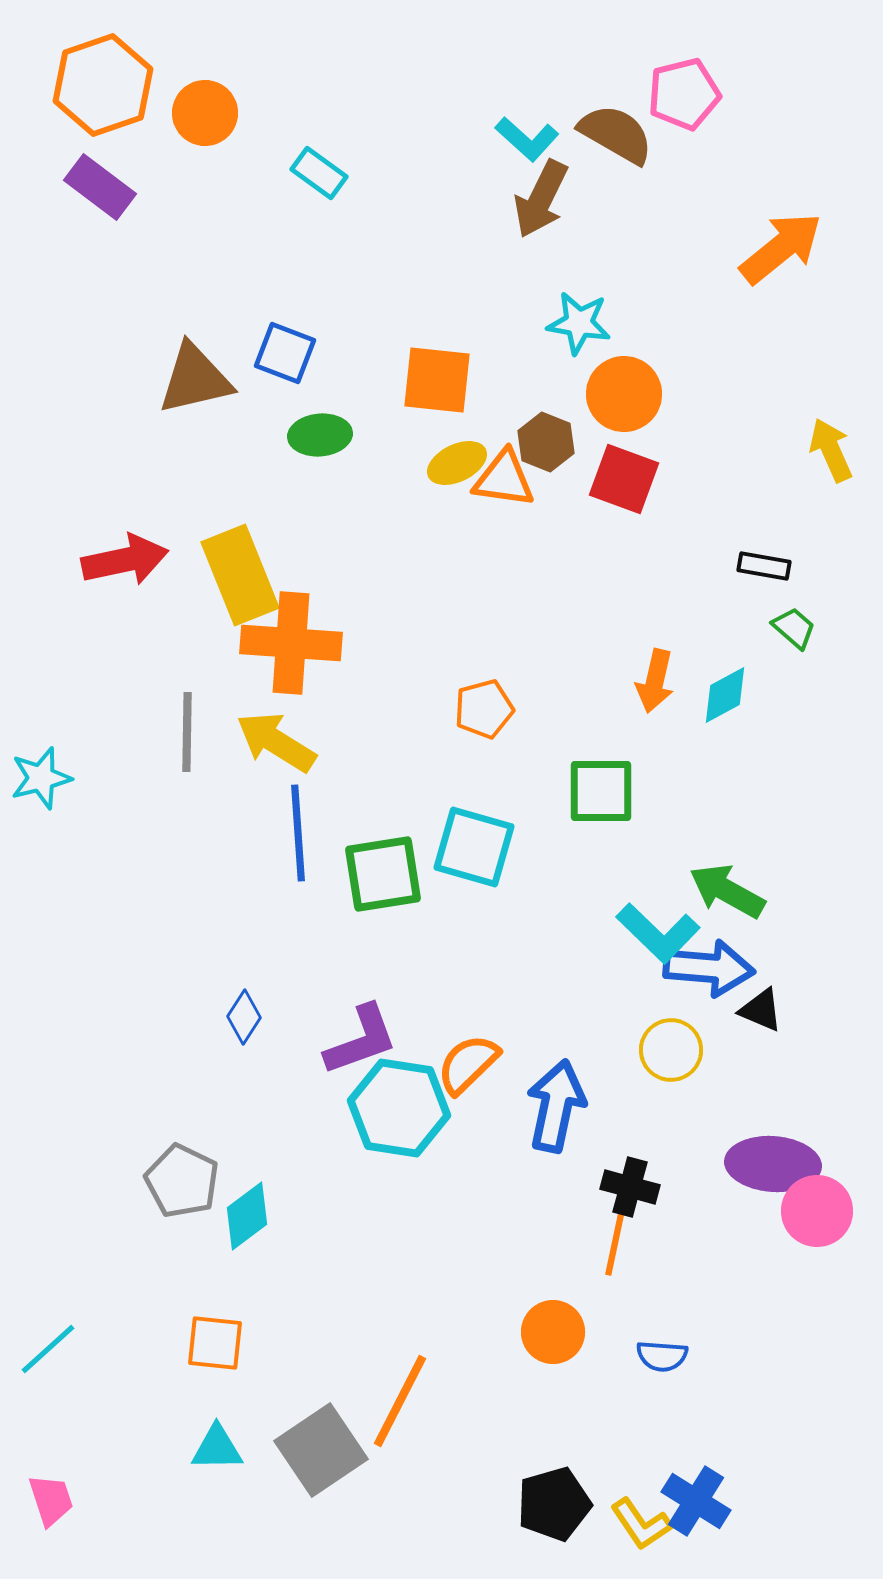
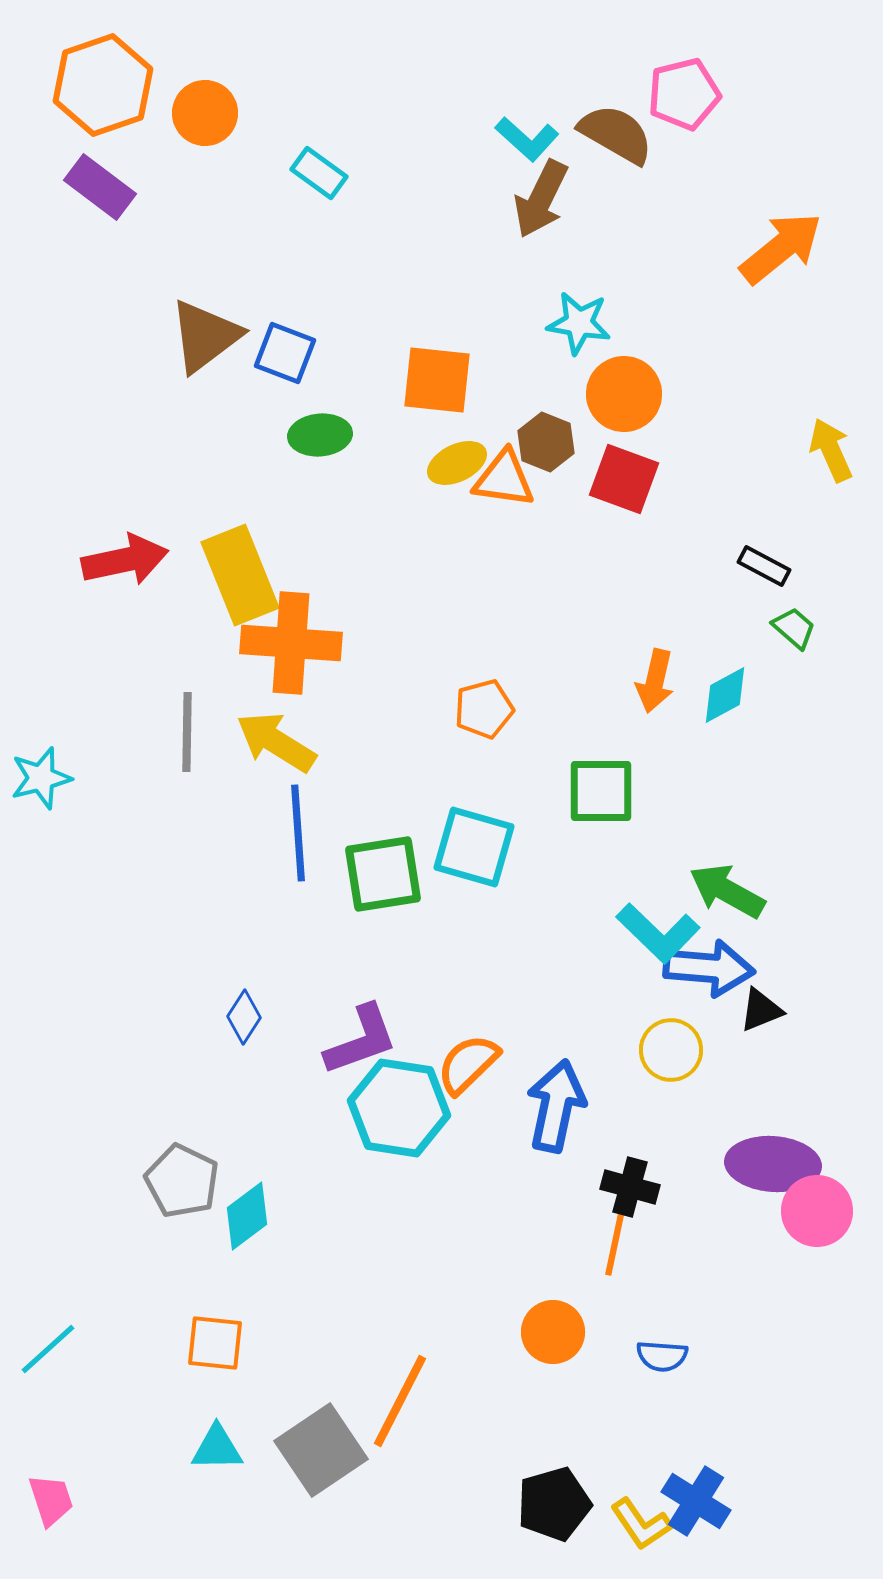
brown triangle at (195, 379): moved 10 px right, 43 px up; rotated 24 degrees counterclockwise
black rectangle at (764, 566): rotated 18 degrees clockwise
black triangle at (761, 1010): rotated 45 degrees counterclockwise
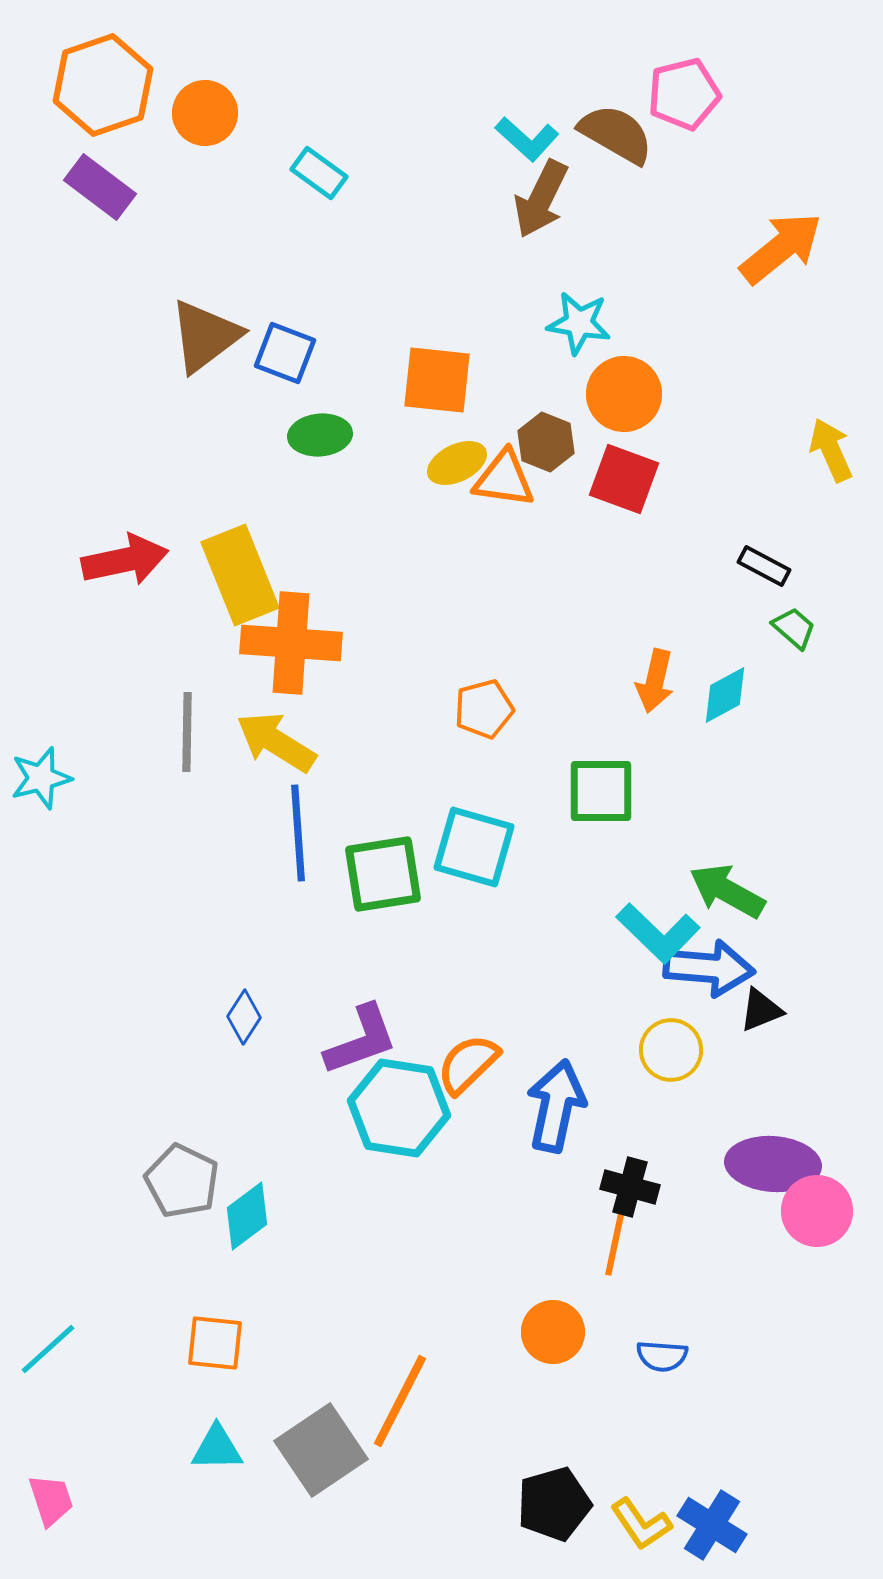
blue cross at (696, 1501): moved 16 px right, 24 px down
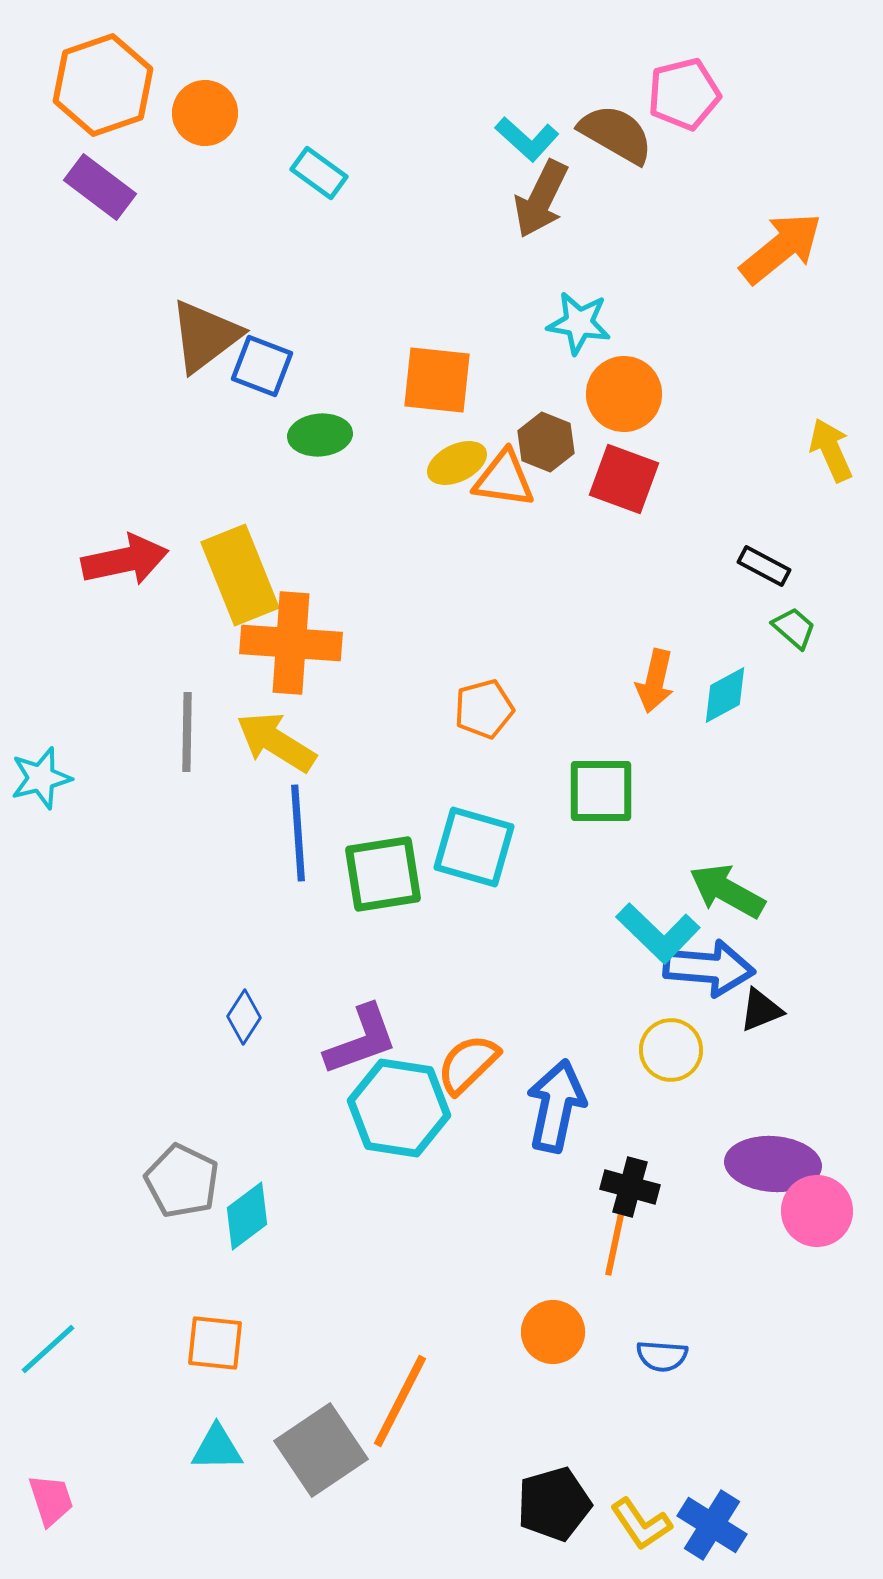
blue square at (285, 353): moved 23 px left, 13 px down
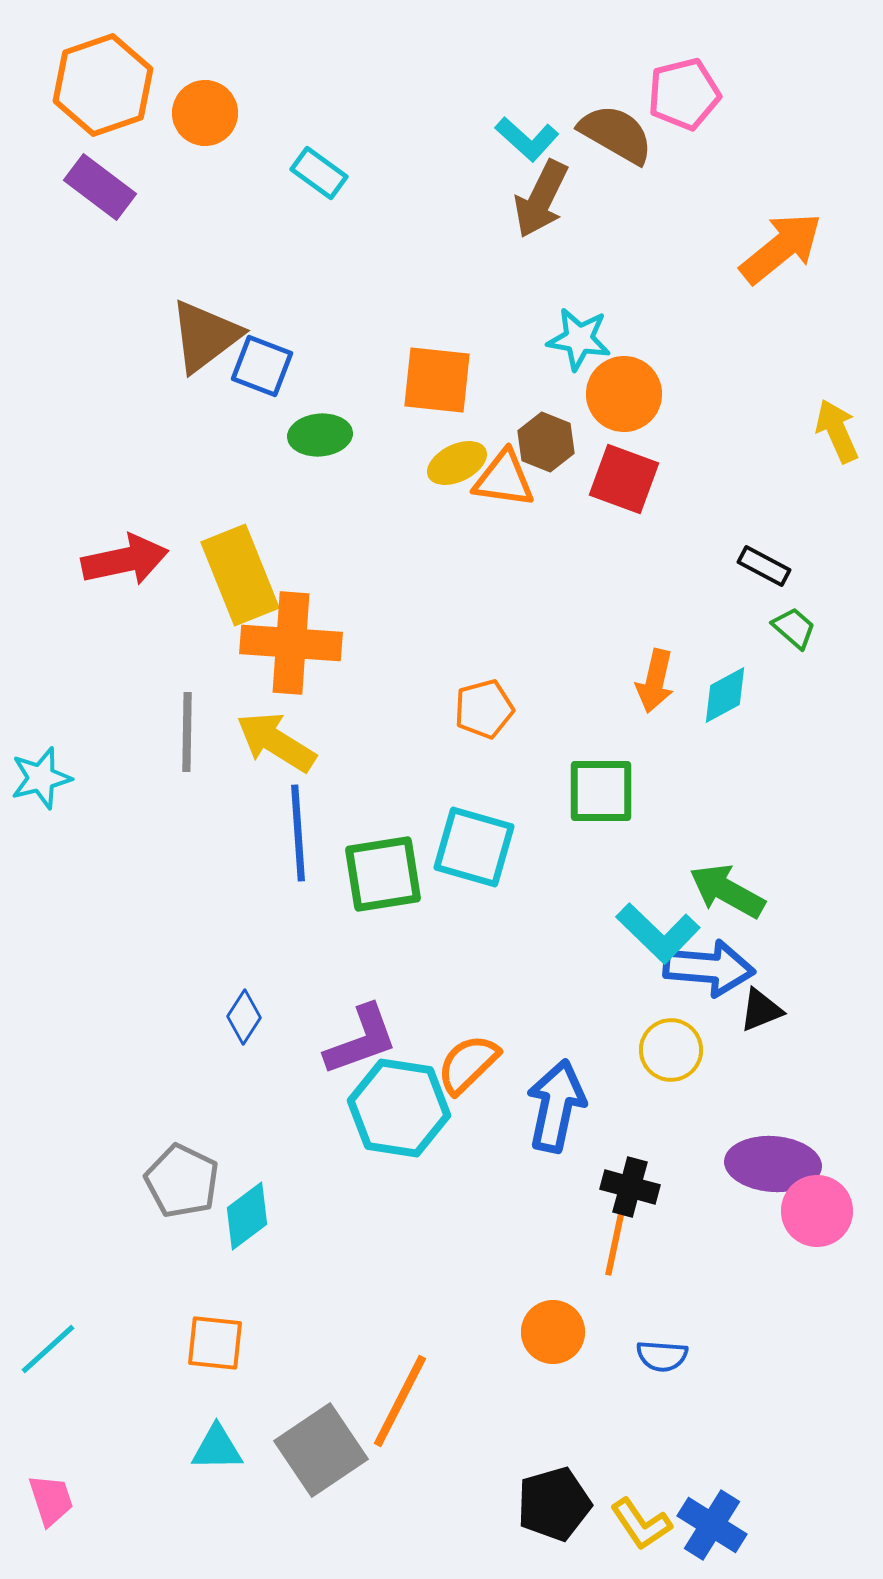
cyan star at (579, 323): moved 16 px down
yellow arrow at (831, 450): moved 6 px right, 19 px up
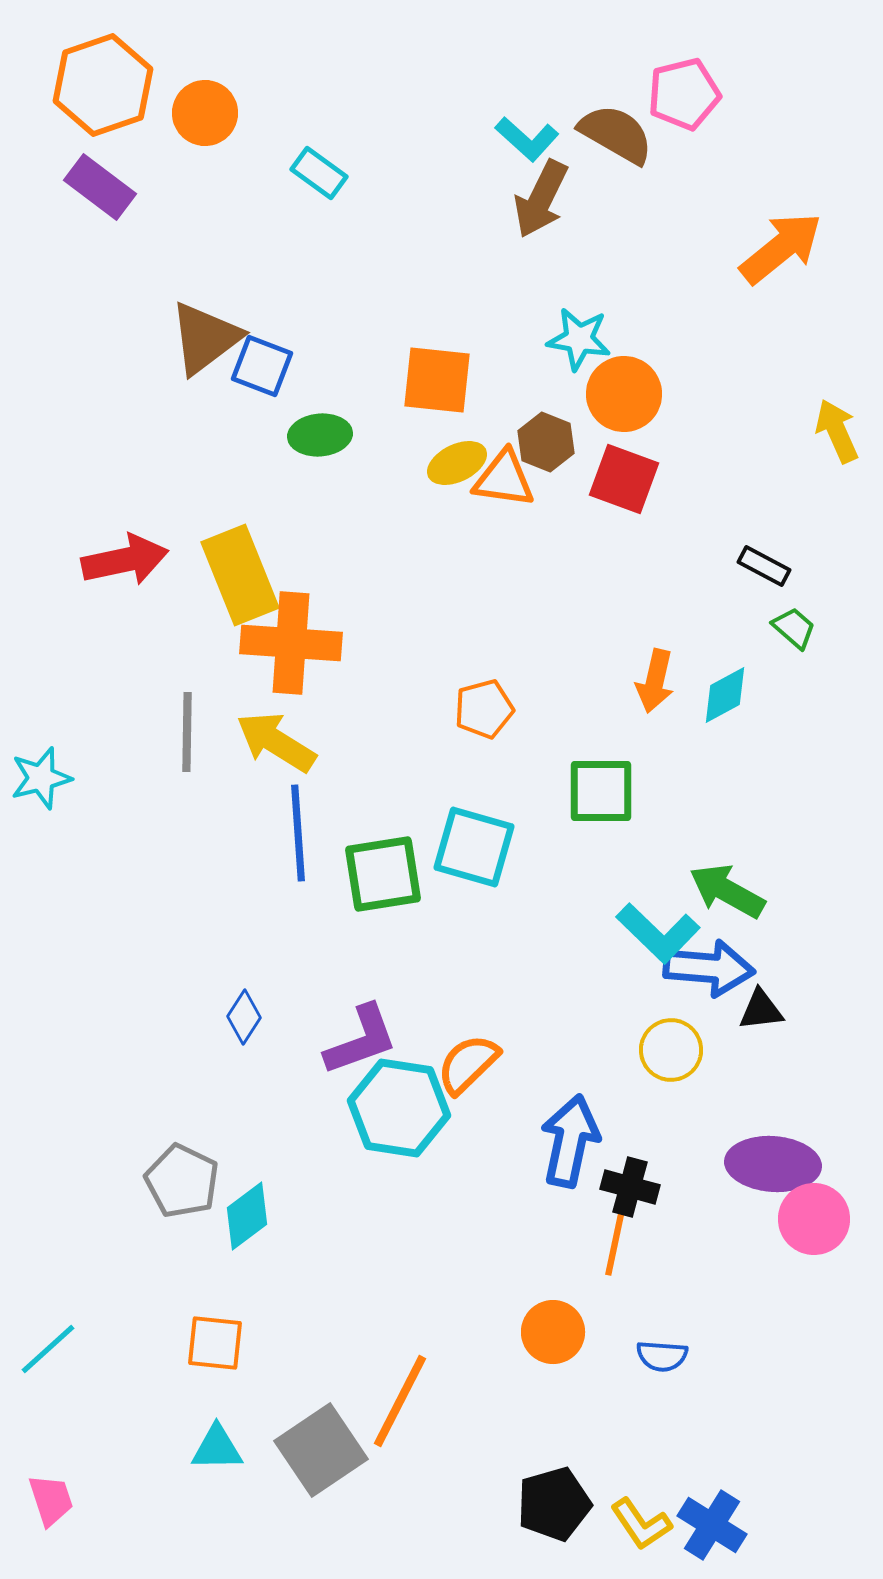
brown triangle at (205, 336): moved 2 px down
black triangle at (761, 1010): rotated 15 degrees clockwise
blue arrow at (556, 1106): moved 14 px right, 35 px down
pink circle at (817, 1211): moved 3 px left, 8 px down
